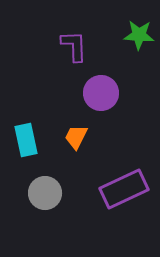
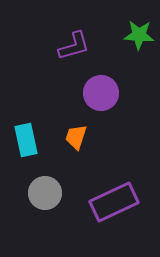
purple L-shape: rotated 76 degrees clockwise
orange trapezoid: rotated 8 degrees counterclockwise
purple rectangle: moved 10 px left, 13 px down
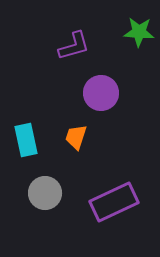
green star: moved 3 px up
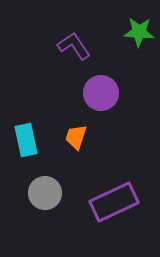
purple L-shape: rotated 108 degrees counterclockwise
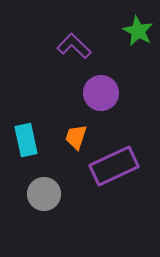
green star: moved 1 px left, 1 px up; rotated 24 degrees clockwise
purple L-shape: rotated 12 degrees counterclockwise
gray circle: moved 1 px left, 1 px down
purple rectangle: moved 36 px up
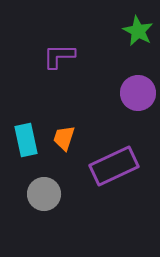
purple L-shape: moved 15 px left, 10 px down; rotated 44 degrees counterclockwise
purple circle: moved 37 px right
orange trapezoid: moved 12 px left, 1 px down
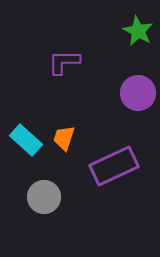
purple L-shape: moved 5 px right, 6 px down
cyan rectangle: rotated 36 degrees counterclockwise
gray circle: moved 3 px down
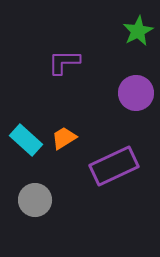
green star: rotated 16 degrees clockwise
purple circle: moved 2 px left
orange trapezoid: rotated 40 degrees clockwise
gray circle: moved 9 px left, 3 px down
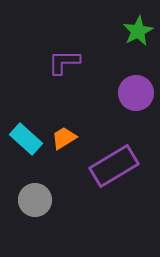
cyan rectangle: moved 1 px up
purple rectangle: rotated 6 degrees counterclockwise
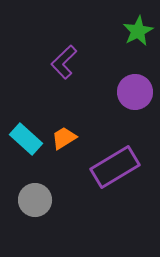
purple L-shape: rotated 44 degrees counterclockwise
purple circle: moved 1 px left, 1 px up
purple rectangle: moved 1 px right, 1 px down
